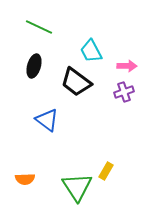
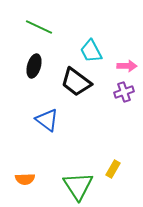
yellow rectangle: moved 7 px right, 2 px up
green triangle: moved 1 px right, 1 px up
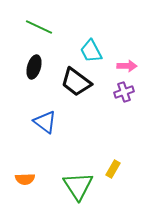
black ellipse: moved 1 px down
blue triangle: moved 2 px left, 2 px down
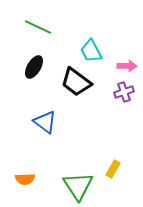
green line: moved 1 px left
black ellipse: rotated 15 degrees clockwise
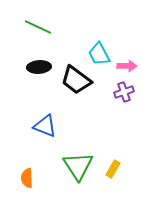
cyan trapezoid: moved 8 px right, 3 px down
black ellipse: moved 5 px right; rotated 55 degrees clockwise
black trapezoid: moved 2 px up
blue triangle: moved 4 px down; rotated 15 degrees counterclockwise
orange semicircle: moved 2 px right, 1 px up; rotated 90 degrees clockwise
green triangle: moved 20 px up
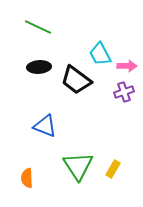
cyan trapezoid: moved 1 px right
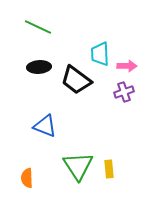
cyan trapezoid: rotated 25 degrees clockwise
yellow rectangle: moved 4 px left; rotated 36 degrees counterclockwise
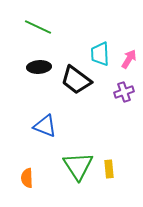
pink arrow: moved 2 px right, 7 px up; rotated 60 degrees counterclockwise
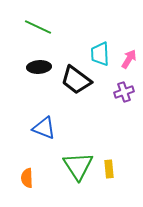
blue triangle: moved 1 px left, 2 px down
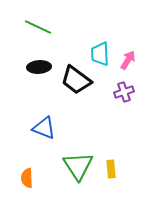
pink arrow: moved 1 px left, 1 px down
yellow rectangle: moved 2 px right
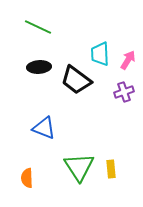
green triangle: moved 1 px right, 1 px down
